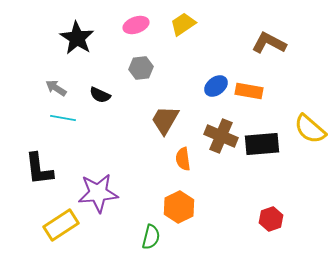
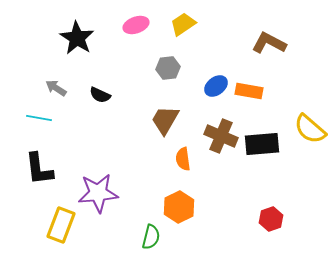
gray hexagon: moved 27 px right
cyan line: moved 24 px left
yellow rectangle: rotated 36 degrees counterclockwise
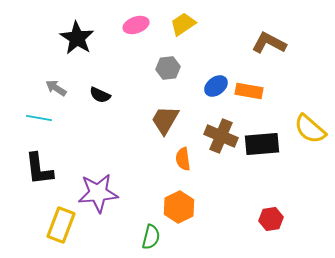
red hexagon: rotated 10 degrees clockwise
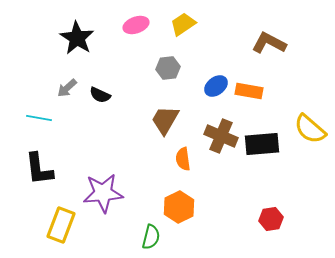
gray arrow: moved 11 px right; rotated 75 degrees counterclockwise
purple star: moved 5 px right
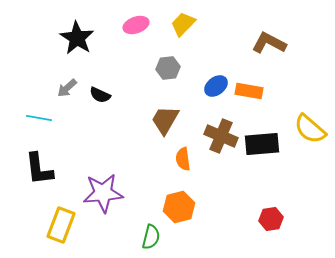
yellow trapezoid: rotated 12 degrees counterclockwise
orange hexagon: rotated 12 degrees clockwise
